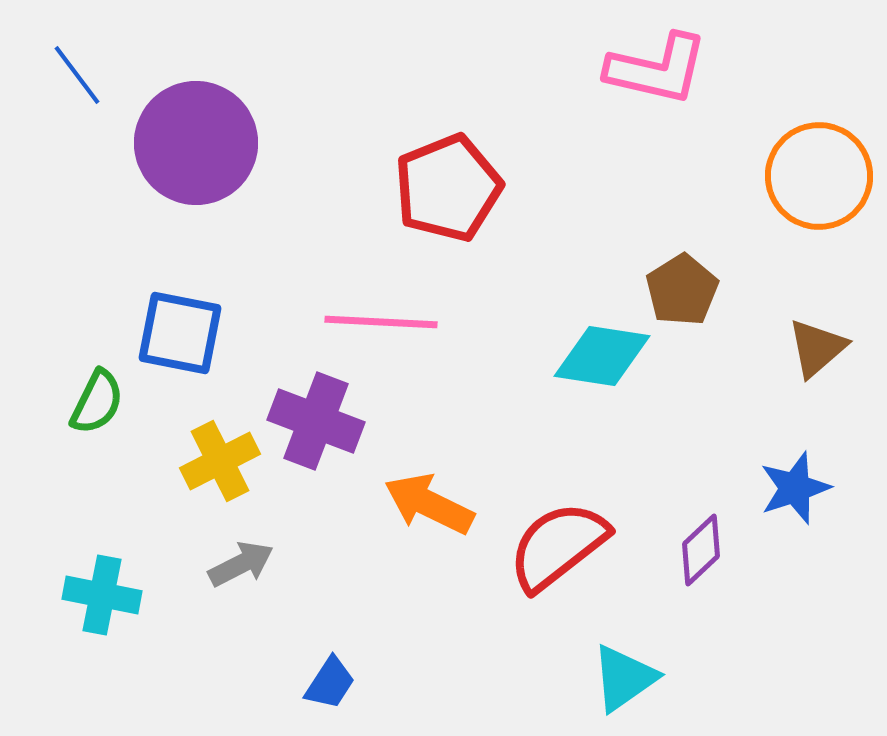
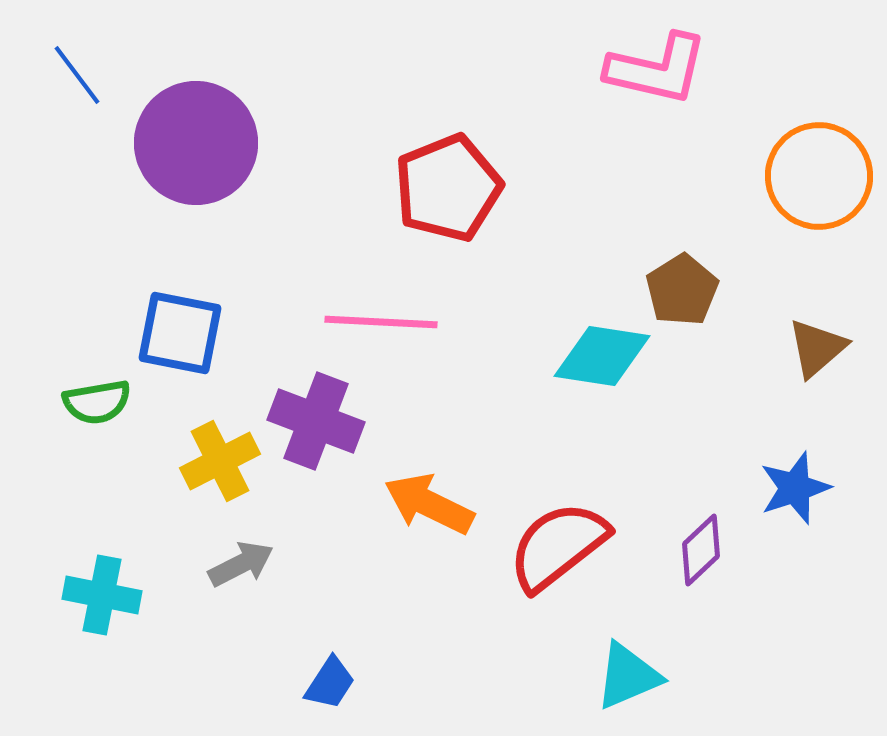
green semicircle: rotated 54 degrees clockwise
cyan triangle: moved 4 px right, 2 px up; rotated 12 degrees clockwise
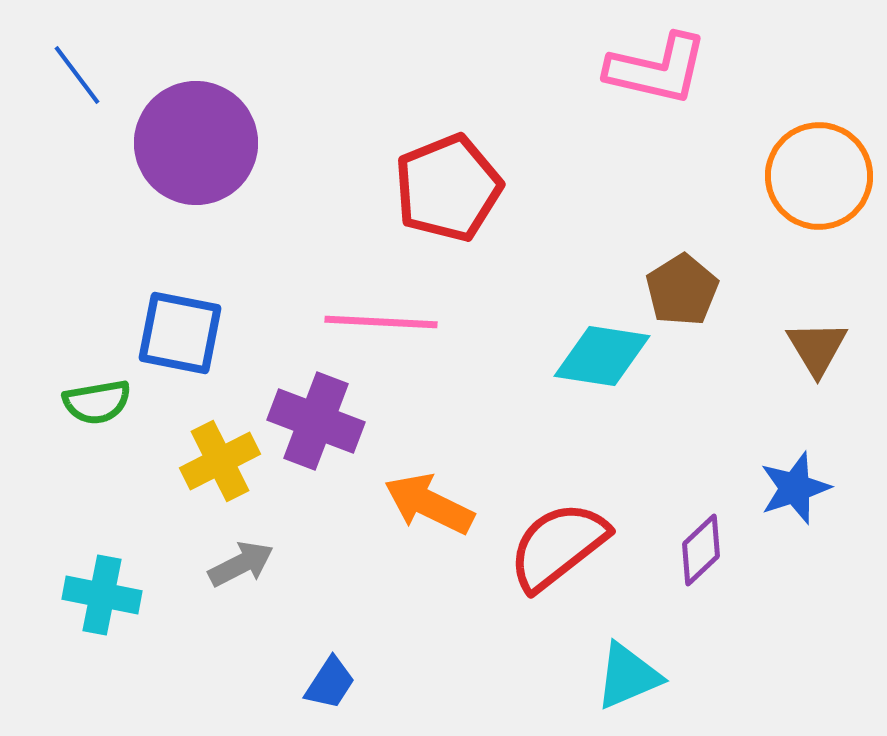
brown triangle: rotated 20 degrees counterclockwise
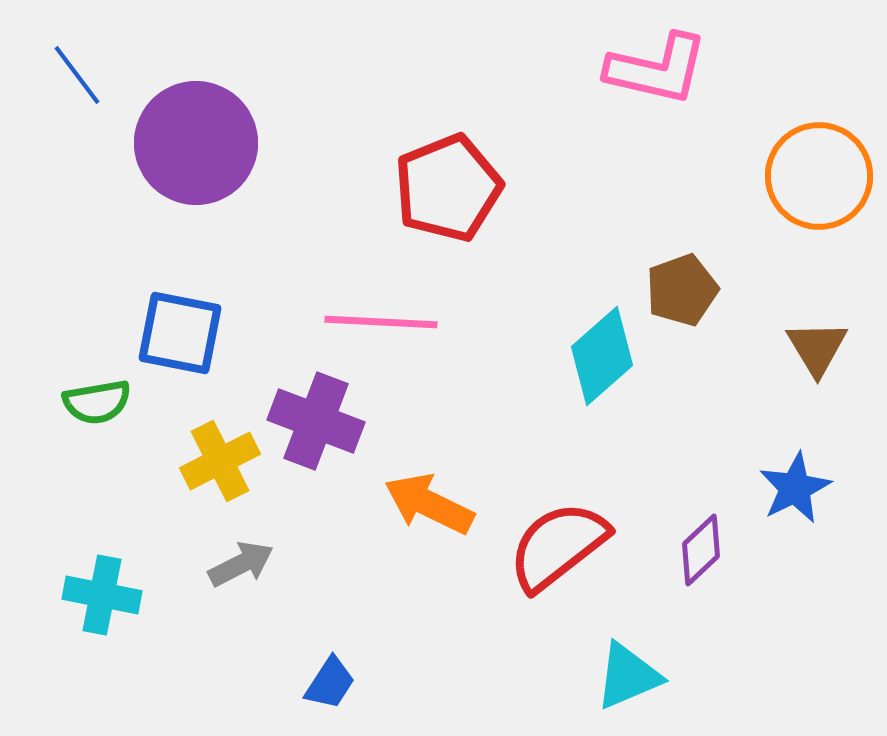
brown pentagon: rotated 12 degrees clockwise
cyan diamond: rotated 50 degrees counterclockwise
blue star: rotated 8 degrees counterclockwise
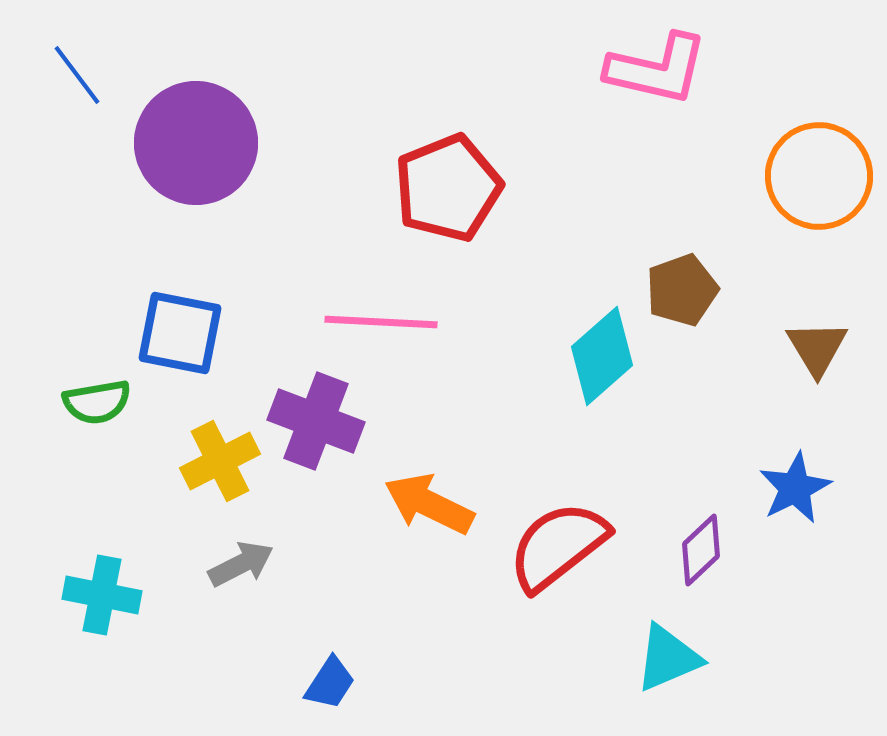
cyan triangle: moved 40 px right, 18 px up
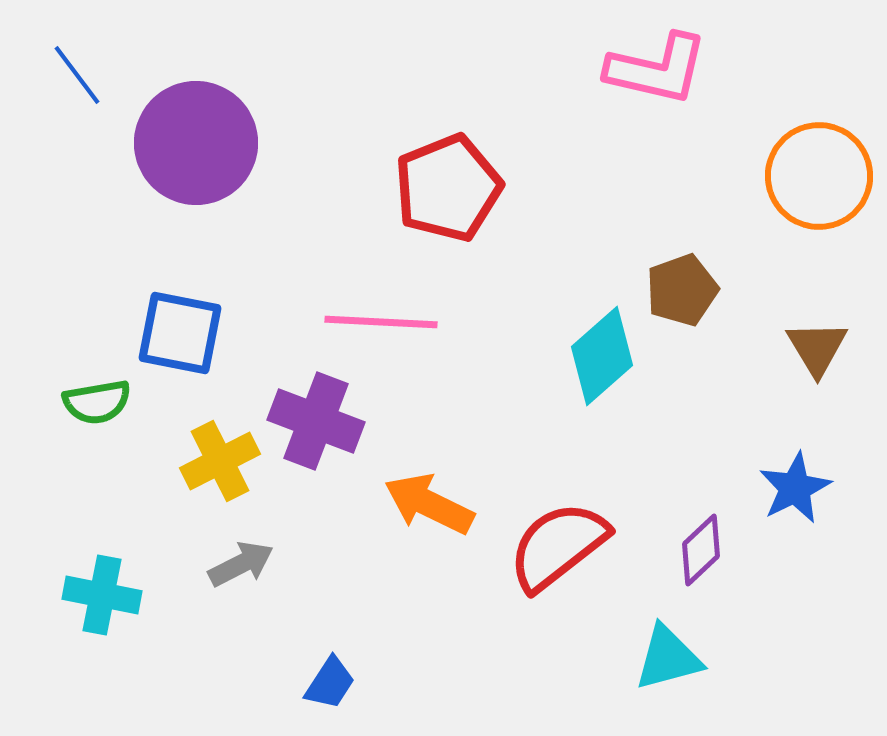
cyan triangle: rotated 8 degrees clockwise
